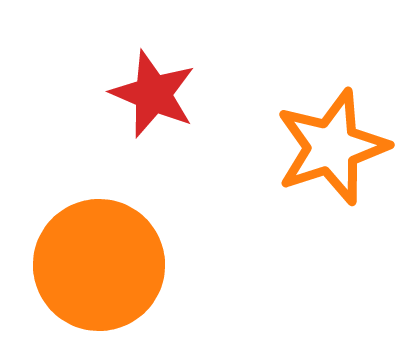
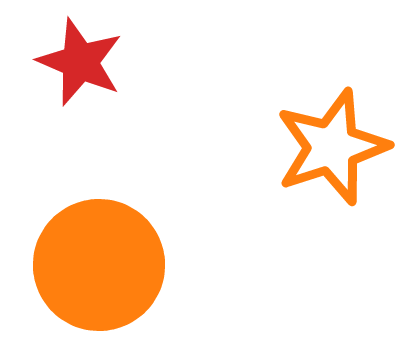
red star: moved 73 px left, 32 px up
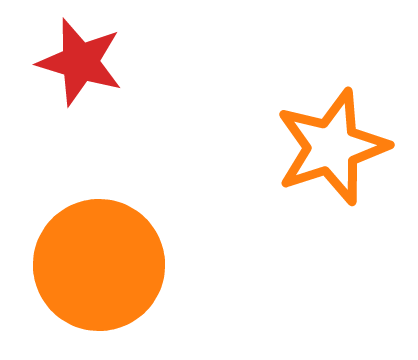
red star: rotated 6 degrees counterclockwise
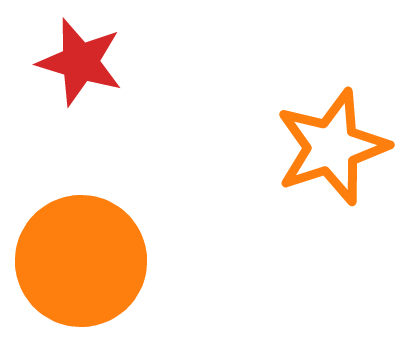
orange circle: moved 18 px left, 4 px up
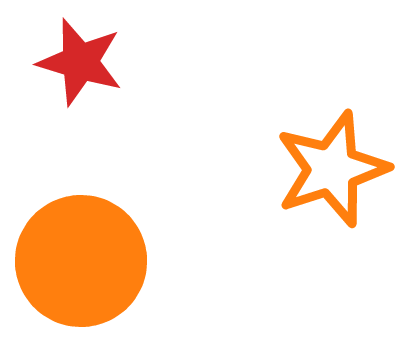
orange star: moved 22 px down
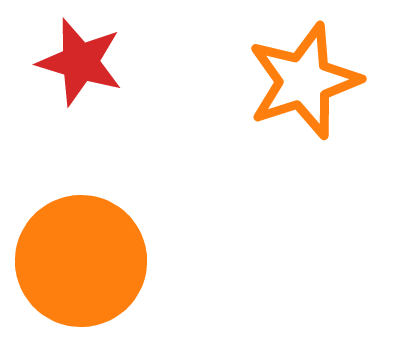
orange star: moved 28 px left, 88 px up
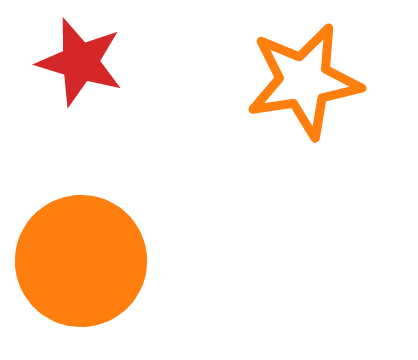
orange star: rotated 9 degrees clockwise
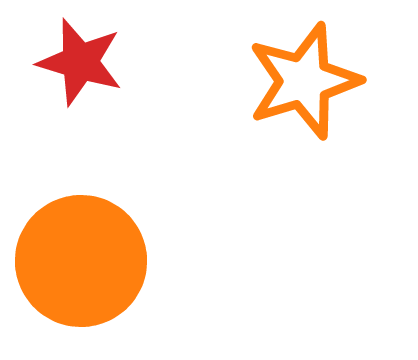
orange star: rotated 8 degrees counterclockwise
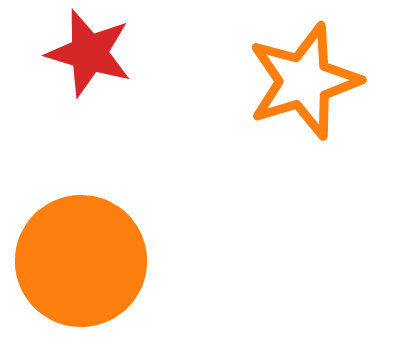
red star: moved 9 px right, 9 px up
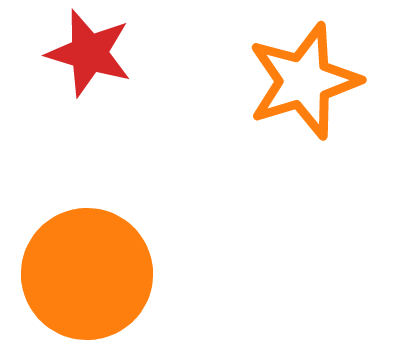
orange circle: moved 6 px right, 13 px down
